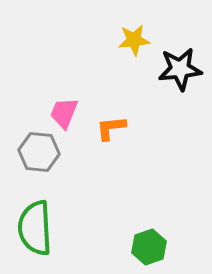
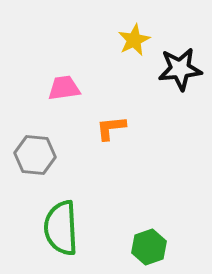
yellow star: rotated 20 degrees counterclockwise
pink trapezoid: moved 25 px up; rotated 60 degrees clockwise
gray hexagon: moved 4 px left, 3 px down
green semicircle: moved 26 px right
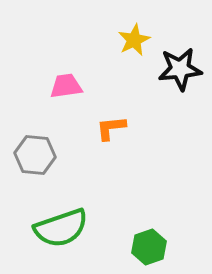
pink trapezoid: moved 2 px right, 2 px up
green semicircle: rotated 106 degrees counterclockwise
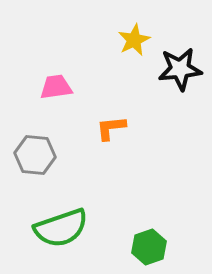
pink trapezoid: moved 10 px left, 1 px down
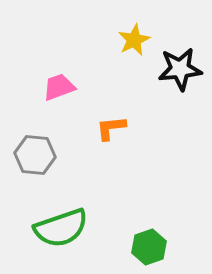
pink trapezoid: moved 3 px right; rotated 12 degrees counterclockwise
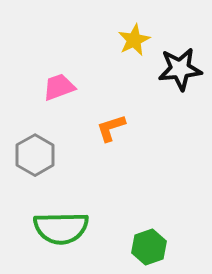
orange L-shape: rotated 12 degrees counterclockwise
gray hexagon: rotated 24 degrees clockwise
green semicircle: rotated 18 degrees clockwise
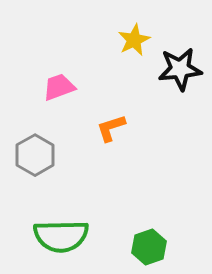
green semicircle: moved 8 px down
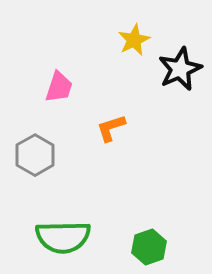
black star: rotated 18 degrees counterclockwise
pink trapezoid: rotated 128 degrees clockwise
green semicircle: moved 2 px right, 1 px down
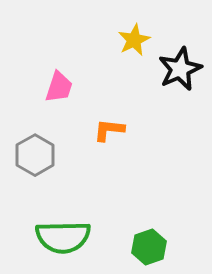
orange L-shape: moved 2 px left, 2 px down; rotated 24 degrees clockwise
